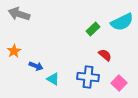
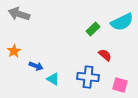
pink square: moved 1 px right, 2 px down; rotated 28 degrees counterclockwise
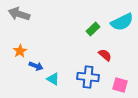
orange star: moved 6 px right
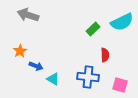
gray arrow: moved 9 px right, 1 px down
red semicircle: rotated 48 degrees clockwise
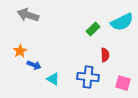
blue arrow: moved 2 px left, 1 px up
pink square: moved 3 px right, 2 px up
